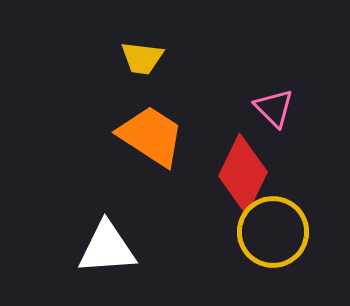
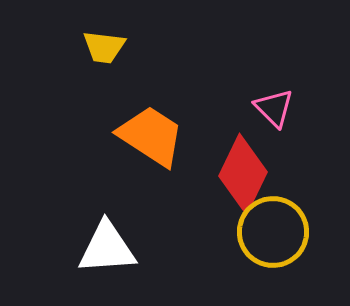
yellow trapezoid: moved 38 px left, 11 px up
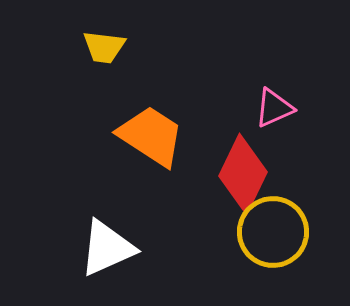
pink triangle: rotated 51 degrees clockwise
white triangle: rotated 20 degrees counterclockwise
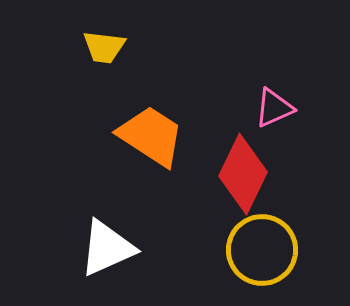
yellow circle: moved 11 px left, 18 px down
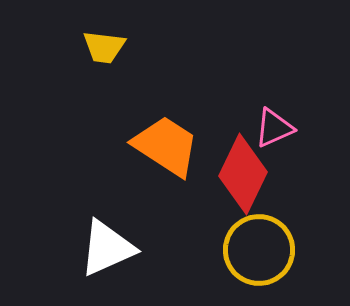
pink triangle: moved 20 px down
orange trapezoid: moved 15 px right, 10 px down
yellow circle: moved 3 px left
